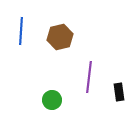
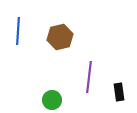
blue line: moved 3 px left
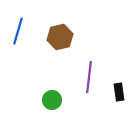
blue line: rotated 12 degrees clockwise
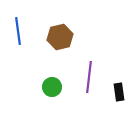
blue line: rotated 24 degrees counterclockwise
green circle: moved 13 px up
